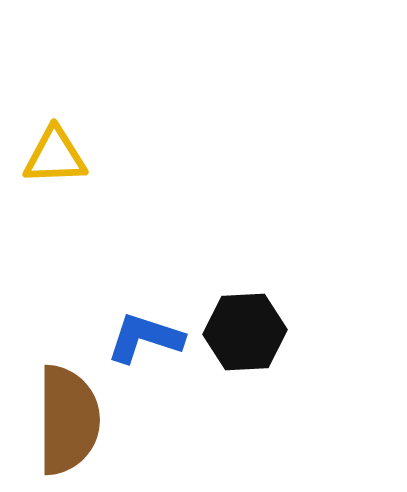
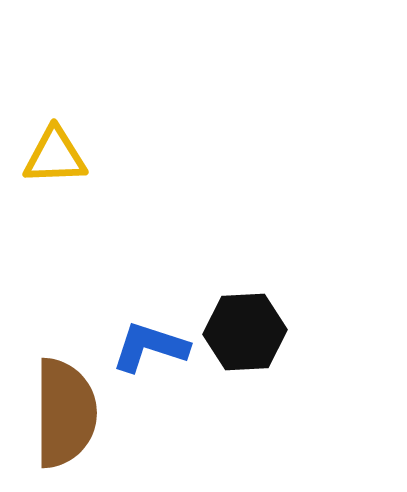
blue L-shape: moved 5 px right, 9 px down
brown semicircle: moved 3 px left, 7 px up
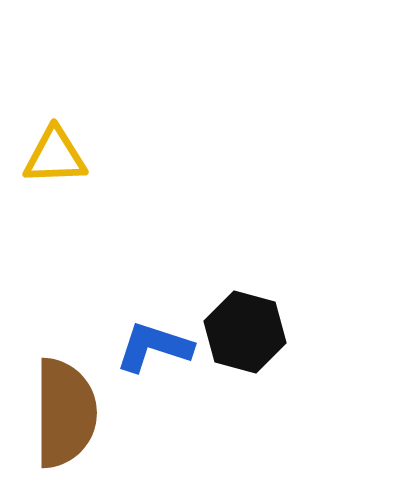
black hexagon: rotated 18 degrees clockwise
blue L-shape: moved 4 px right
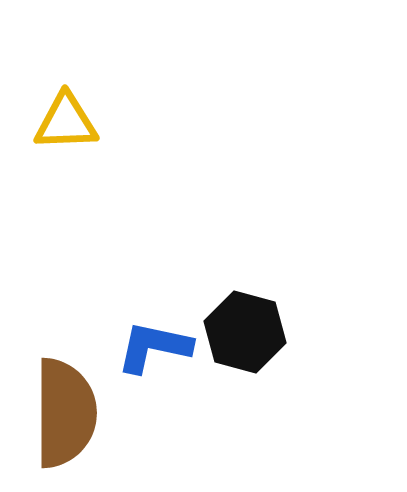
yellow triangle: moved 11 px right, 34 px up
blue L-shape: rotated 6 degrees counterclockwise
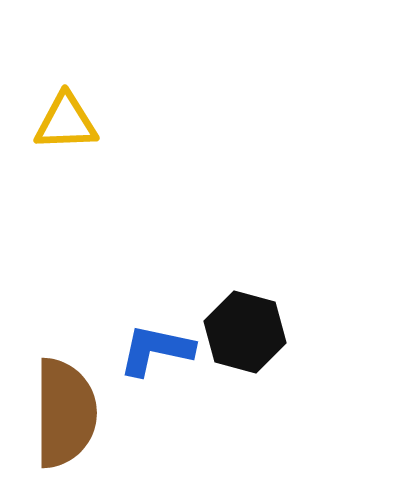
blue L-shape: moved 2 px right, 3 px down
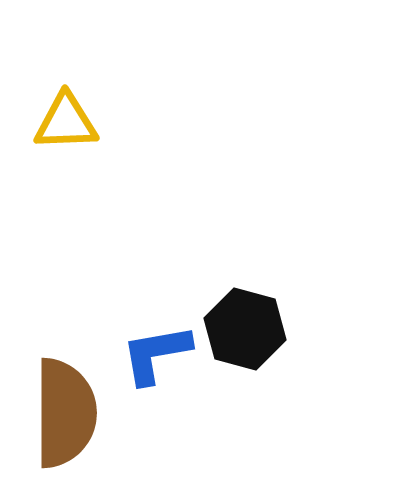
black hexagon: moved 3 px up
blue L-shape: moved 4 px down; rotated 22 degrees counterclockwise
